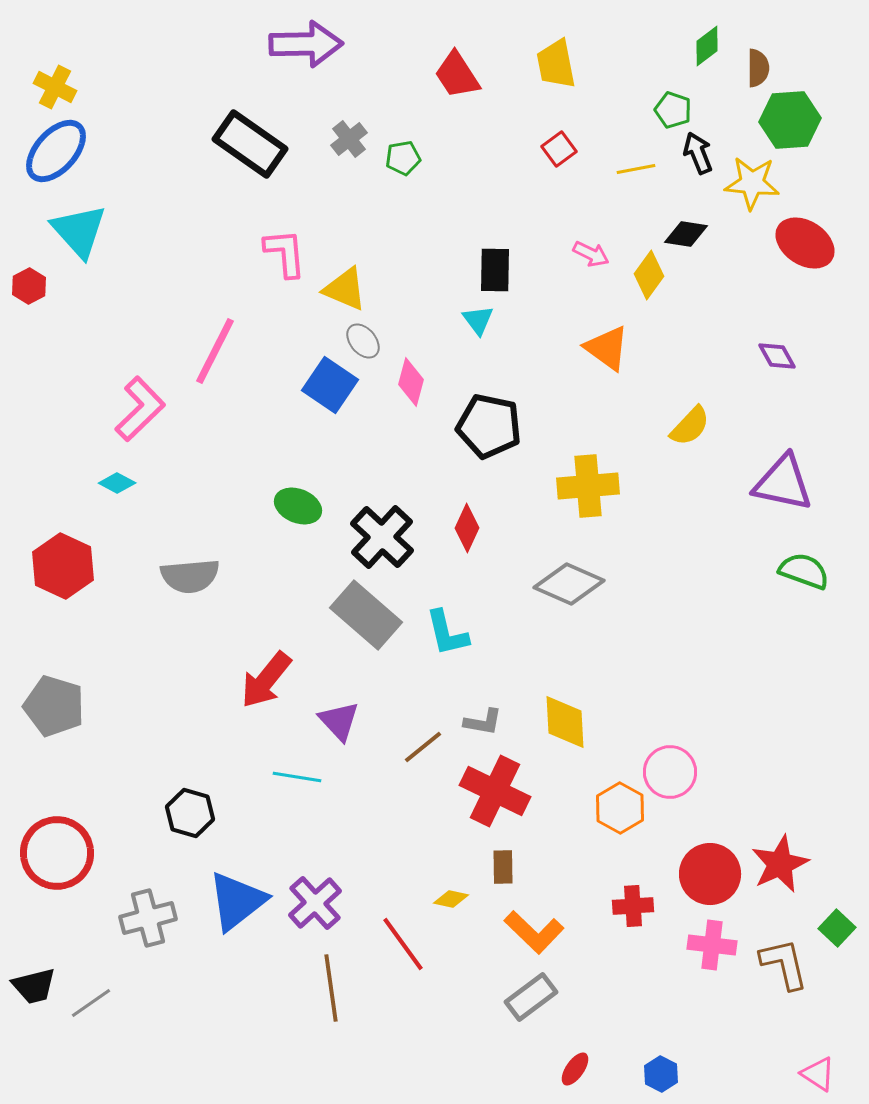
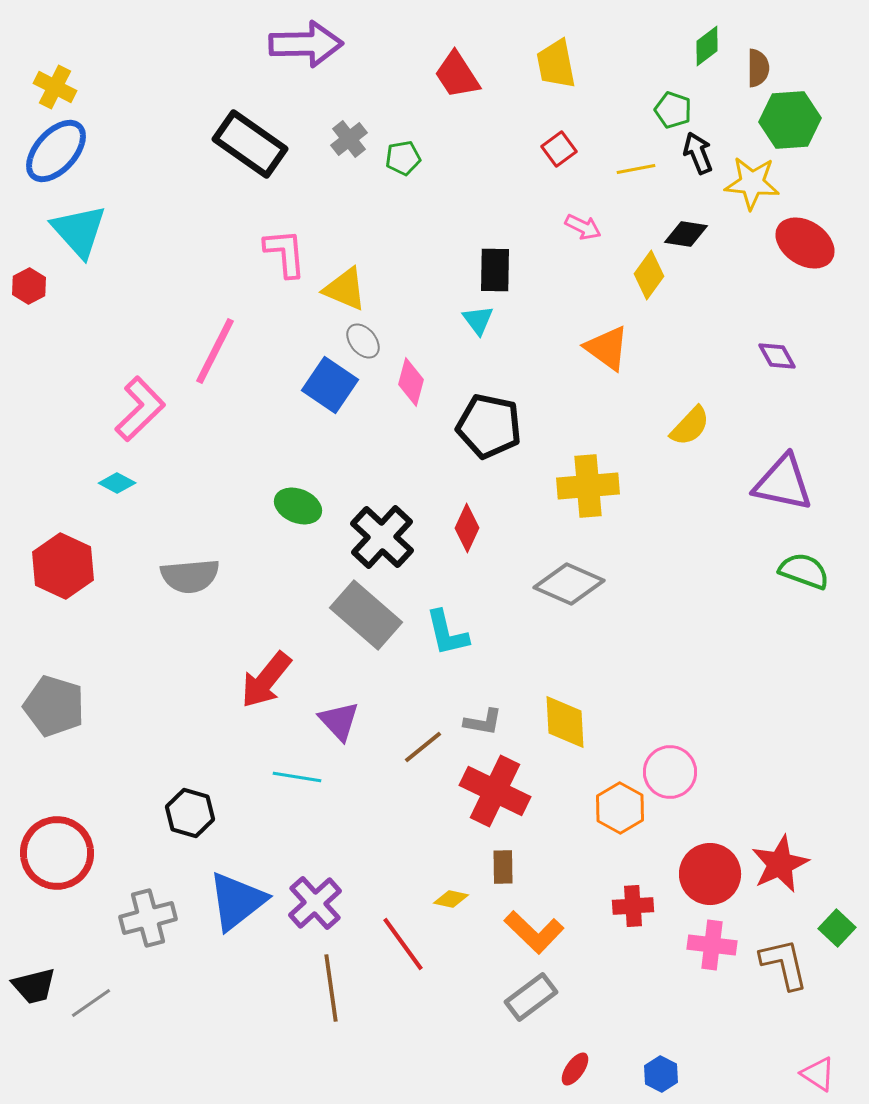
pink arrow at (591, 254): moved 8 px left, 27 px up
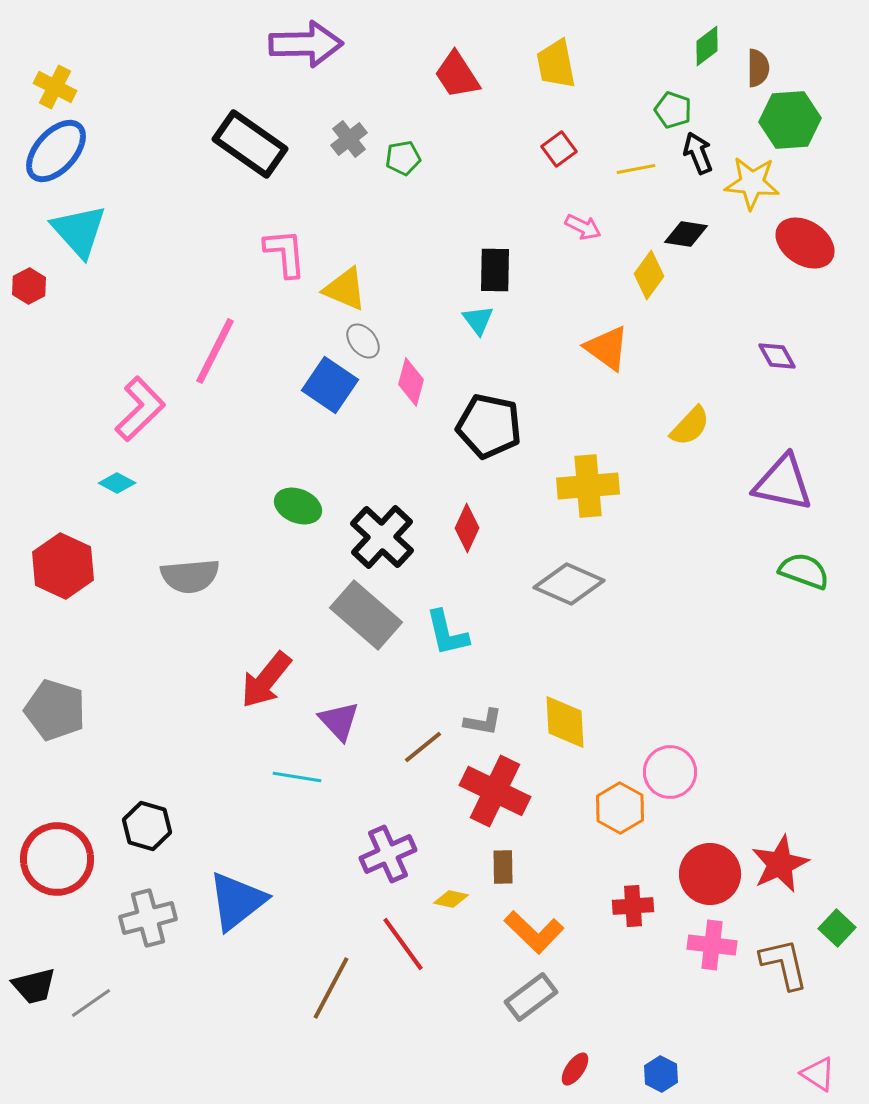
gray pentagon at (54, 706): moved 1 px right, 4 px down
black hexagon at (190, 813): moved 43 px left, 13 px down
red circle at (57, 853): moved 6 px down
purple cross at (315, 903): moved 73 px right, 49 px up; rotated 18 degrees clockwise
brown line at (331, 988): rotated 36 degrees clockwise
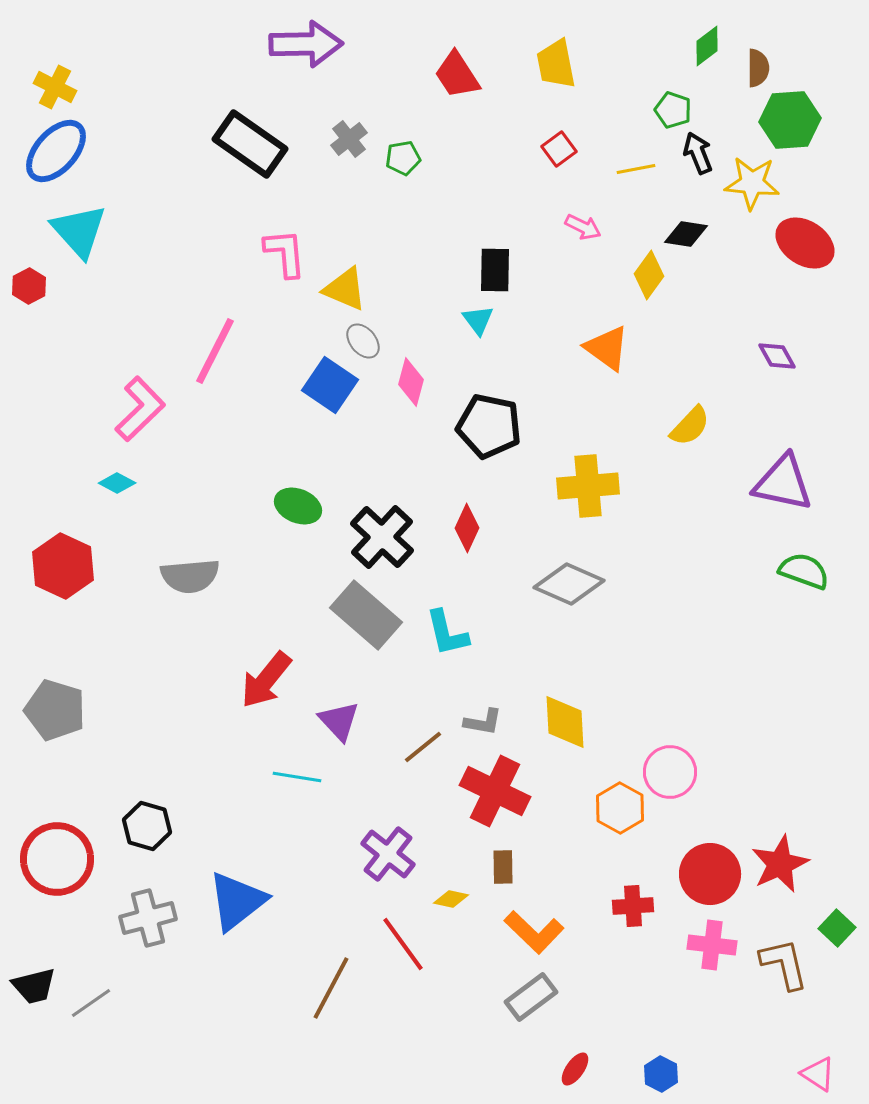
purple cross at (388, 854): rotated 28 degrees counterclockwise
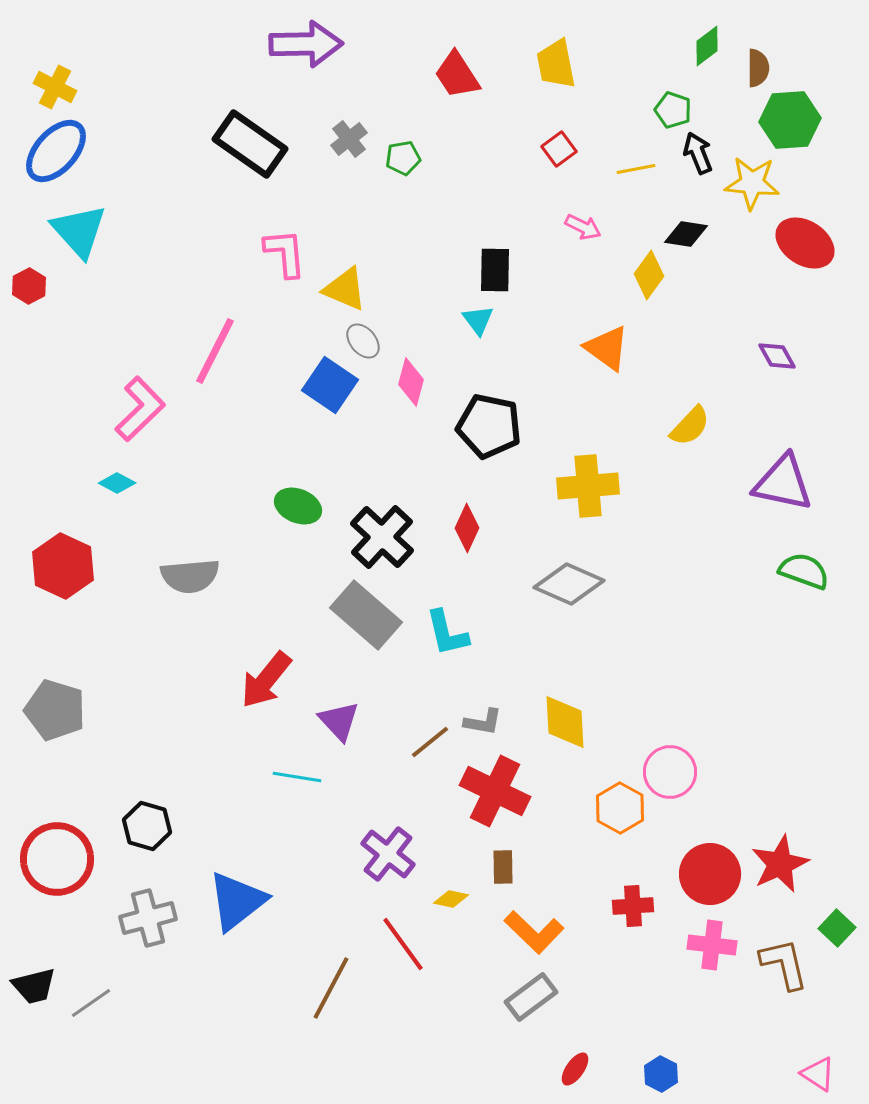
brown line at (423, 747): moved 7 px right, 5 px up
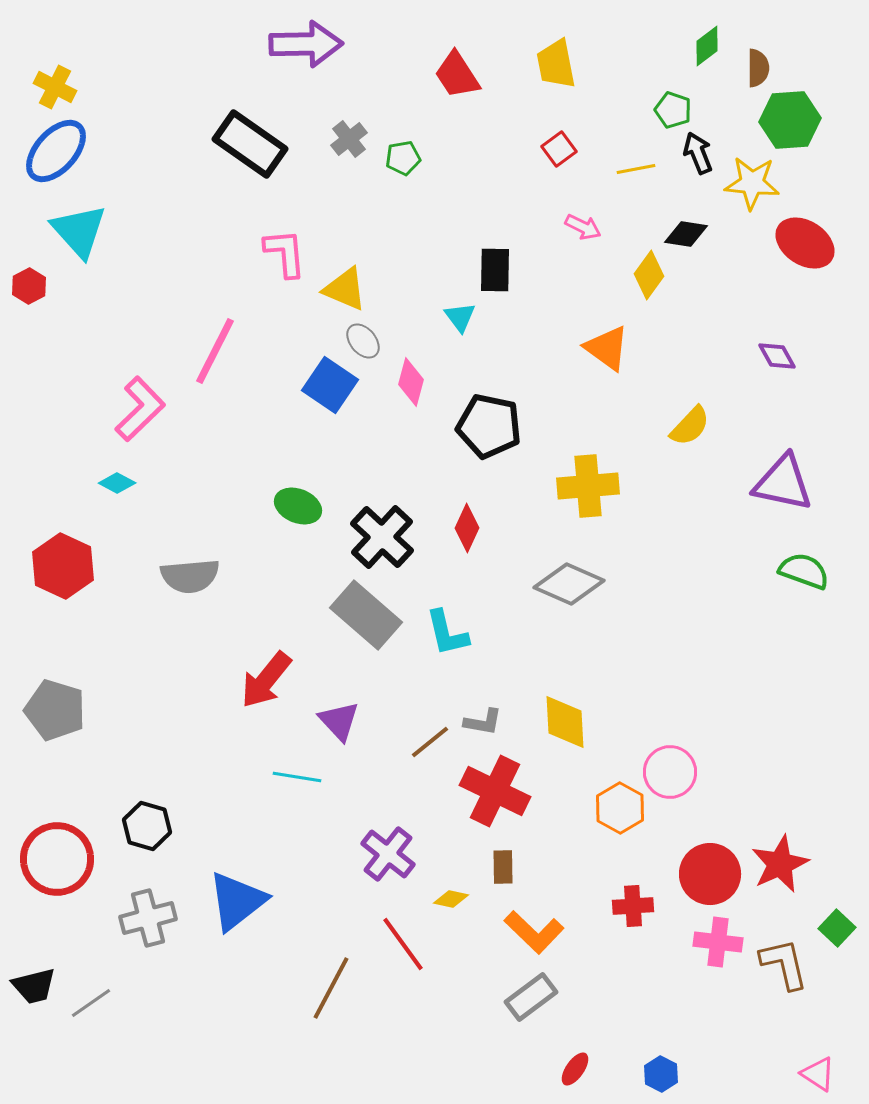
cyan triangle at (478, 320): moved 18 px left, 3 px up
pink cross at (712, 945): moved 6 px right, 3 px up
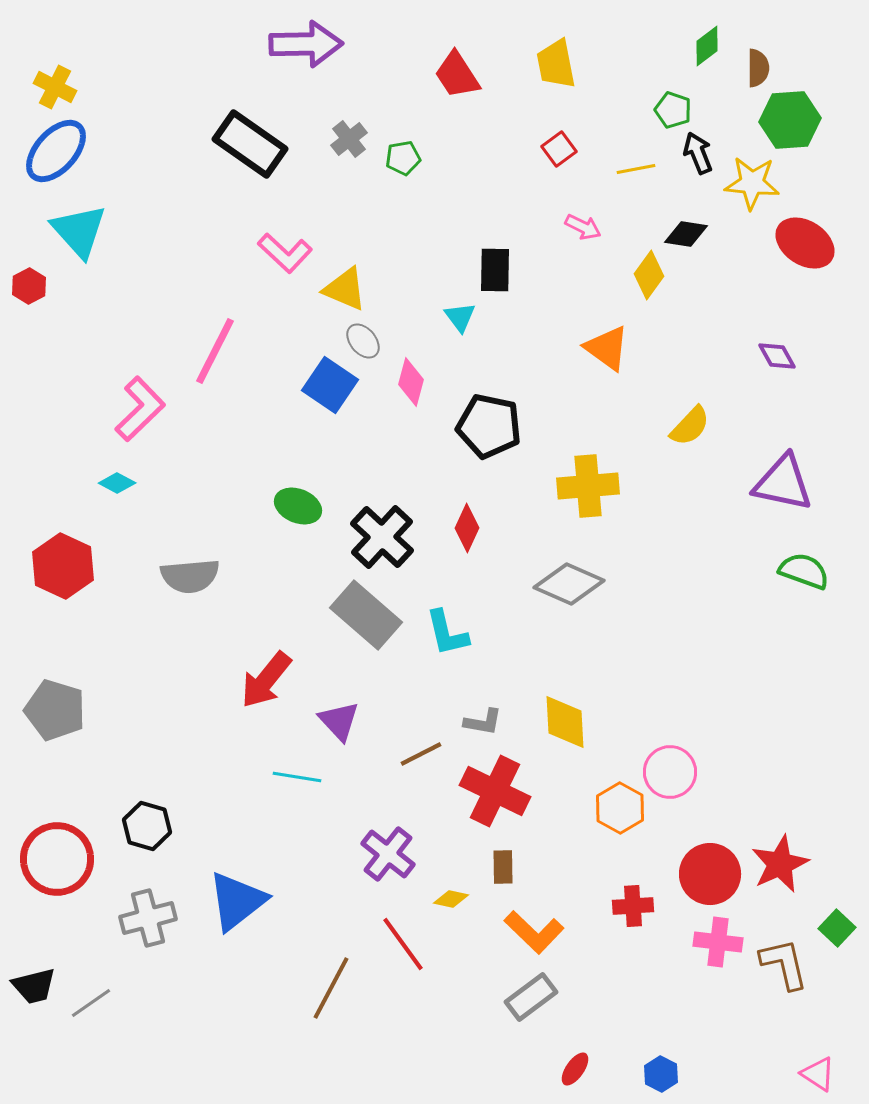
pink L-shape at (285, 253): rotated 138 degrees clockwise
brown line at (430, 742): moved 9 px left, 12 px down; rotated 12 degrees clockwise
